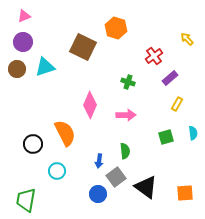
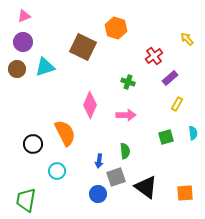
gray square: rotated 18 degrees clockwise
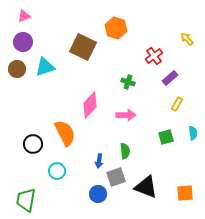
pink diamond: rotated 20 degrees clockwise
black triangle: rotated 15 degrees counterclockwise
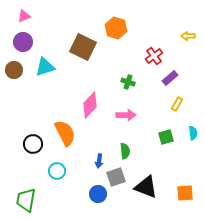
yellow arrow: moved 1 px right, 3 px up; rotated 48 degrees counterclockwise
brown circle: moved 3 px left, 1 px down
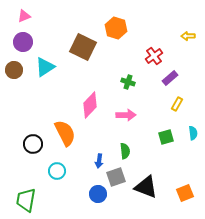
cyan triangle: rotated 15 degrees counterclockwise
orange square: rotated 18 degrees counterclockwise
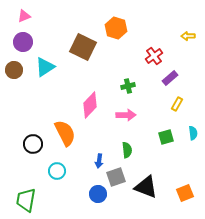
green cross: moved 4 px down; rotated 32 degrees counterclockwise
green semicircle: moved 2 px right, 1 px up
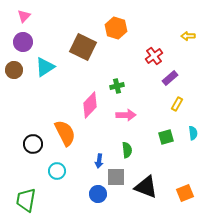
pink triangle: rotated 24 degrees counterclockwise
green cross: moved 11 px left
gray square: rotated 18 degrees clockwise
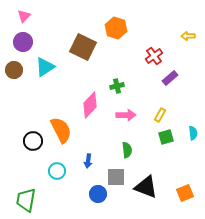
yellow rectangle: moved 17 px left, 11 px down
orange semicircle: moved 4 px left, 3 px up
black circle: moved 3 px up
blue arrow: moved 11 px left
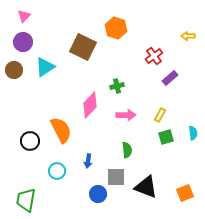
black circle: moved 3 px left
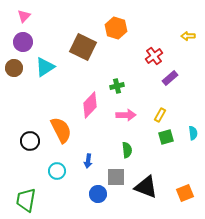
brown circle: moved 2 px up
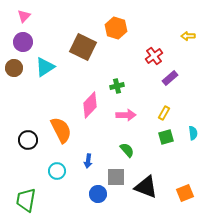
yellow rectangle: moved 4 px right, 2 px up
black circle: moved 2 px left, 1 px up
green semicircle: rotated 35 degrees counterclockwise
